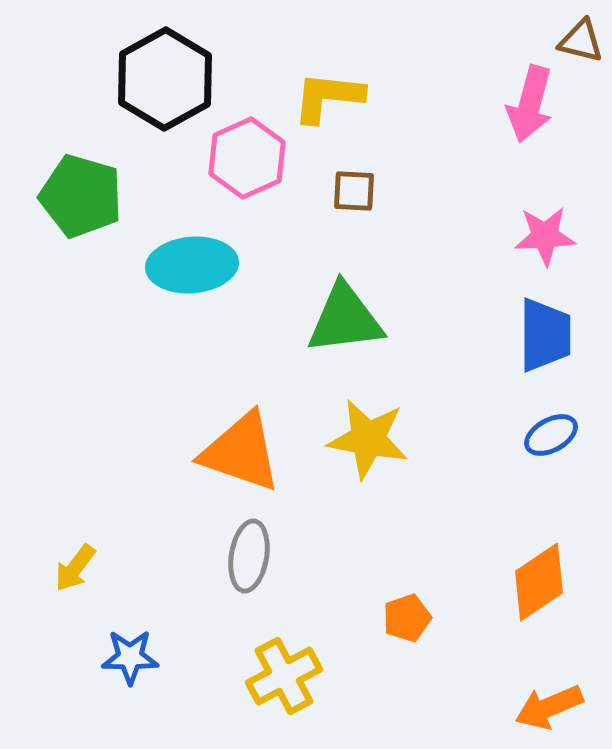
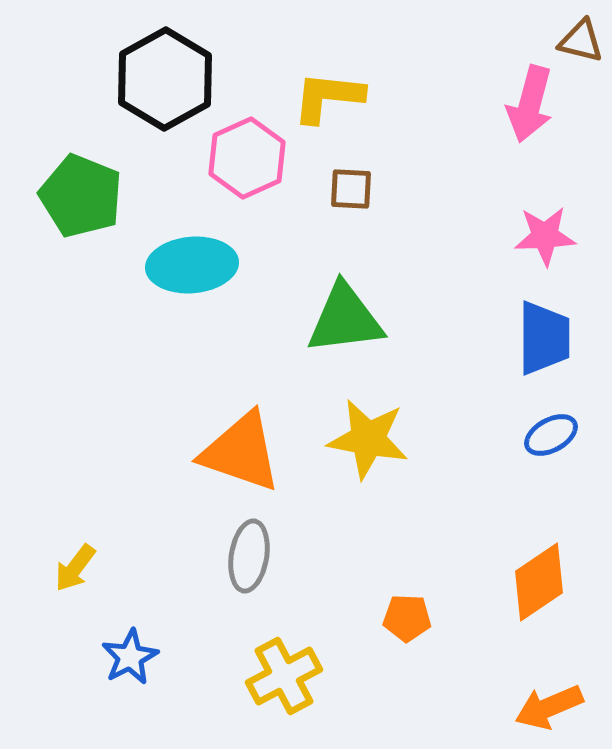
brown square: moved 3 px left, 2 px up
green pentagon: rotated 6 degrees clockwise
blue trapezoid: moved 1 px left, 3 px down
orange pentagon: rotated 21 degrees clockwise
blue star: rotated 28 degrees counterclockwise
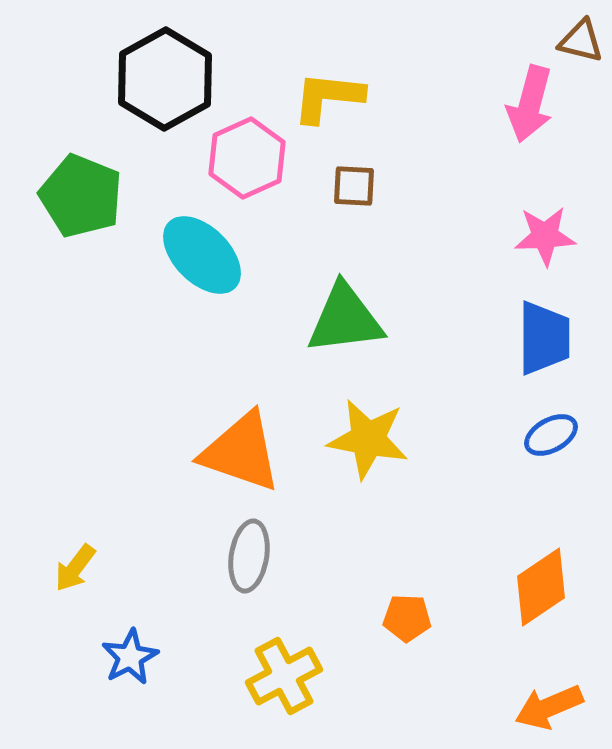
brown square: moved 3 px right, 3 px up
cyan ellipse: moved 10 px right, 10 px up; rotated 50 degrees clockwise
orange diamond: moved 2 px right, 5 px down
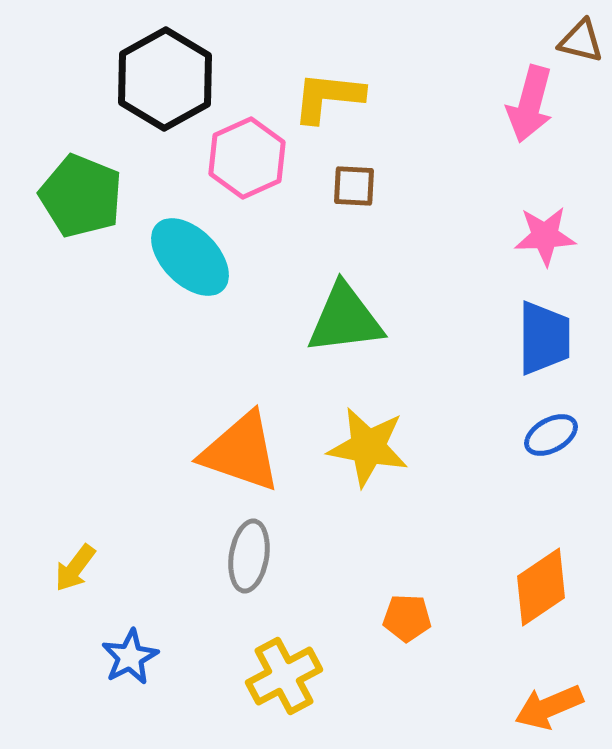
cyan ellipse: moved 12 px left, 2 px down
yellow star: moved 8 px down
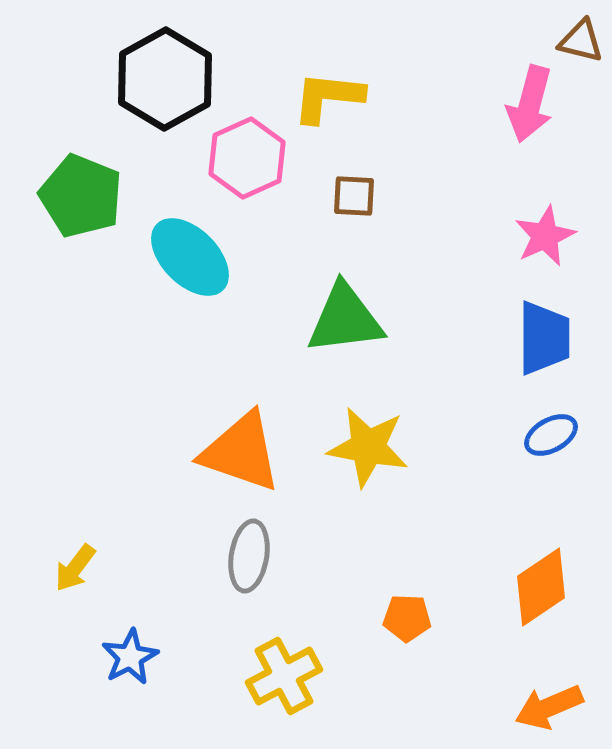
brown square: moved 10 px down
pink star: rotated 22 degrees counterclockwise
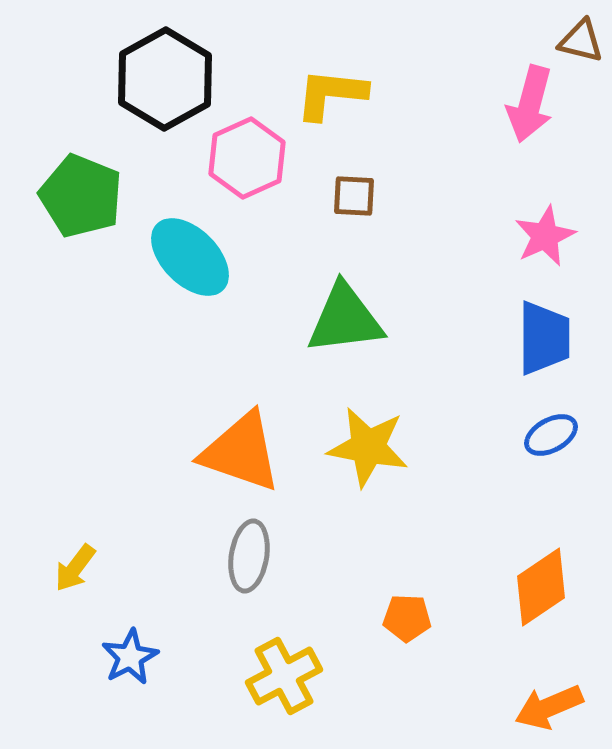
yellow L-shape: moved 3 px right, 3 px up
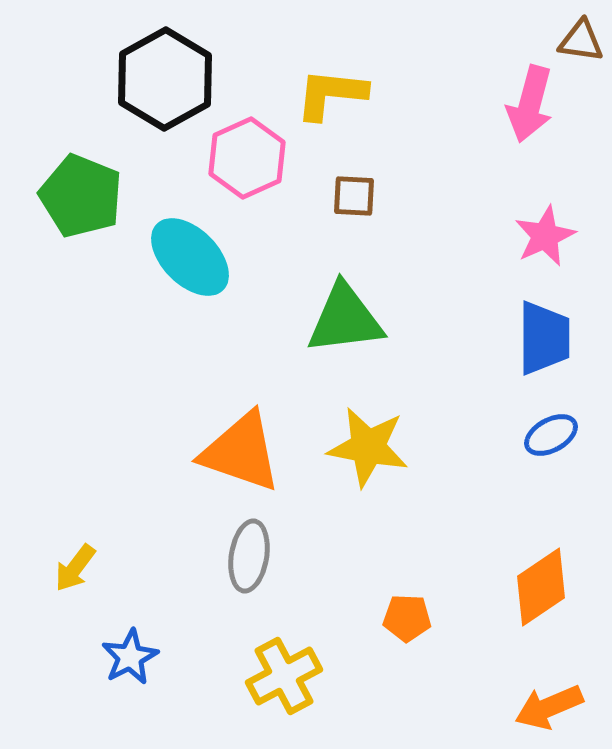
brown triangle: rotated 6 degrees counterclockwise
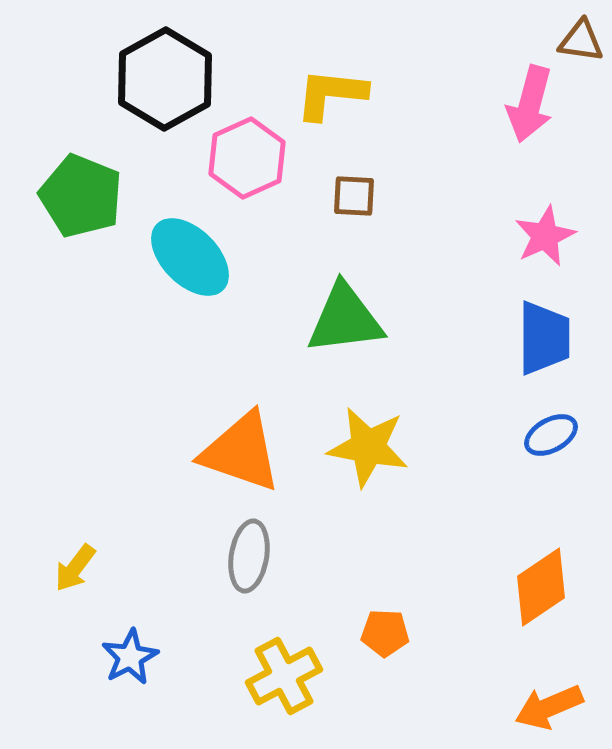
orange pentagon: moved 22 px left, 15 px down
